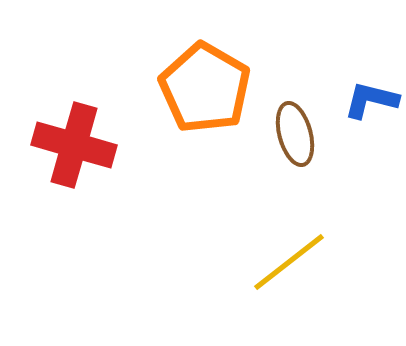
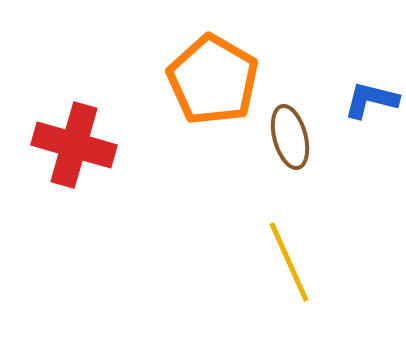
orange pentagon: moved 8 px right, 8 px up
brown ellipse: moved 5 px left, 3 px down
yellow line: rotated 76 degrees counterclockwise
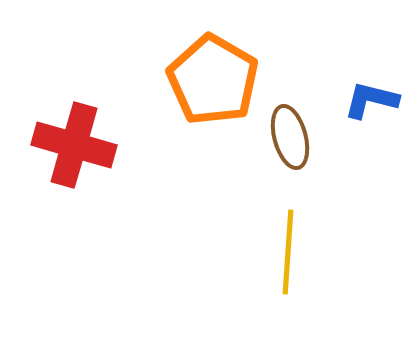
yellow line: moved 1 px left, 10 px up; rotated 28 degrees clockwise
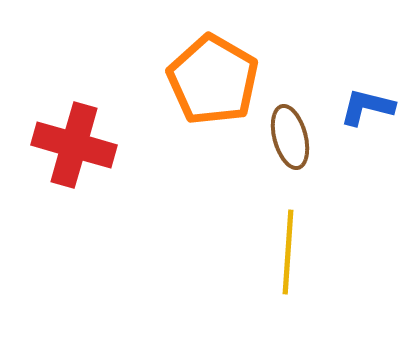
blue L-shape: moved 4 px left, 7 px down
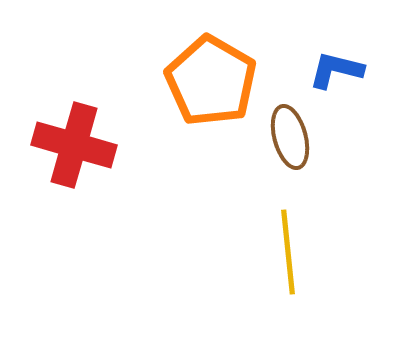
orange pentagon: moved 2 px left, 1 px down
blue L-shape: moved 31 px left, 37 px up
yellow line: rotated 10 degrees counterclockwise
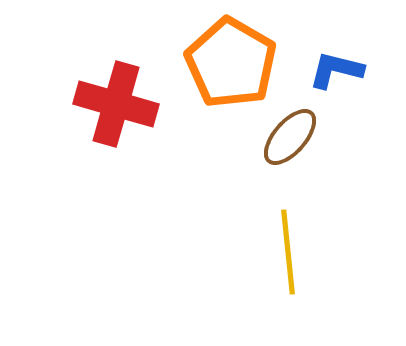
orange pentagon: moved 20 px right, 18 px up
brown ellipse: rotated 56 degrees clockwise
red cross: moved 42 px right, 41 px up
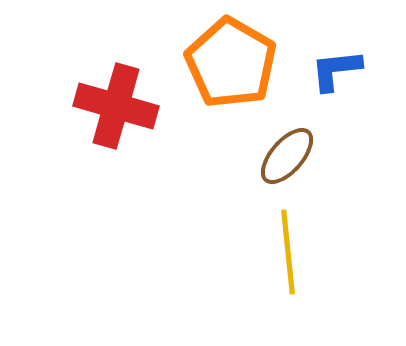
blue L-shape: rotated 20 degrees counterclockwise
red cross: moved 2 px down
brown ellipse: moved 3 px left, 19 px down
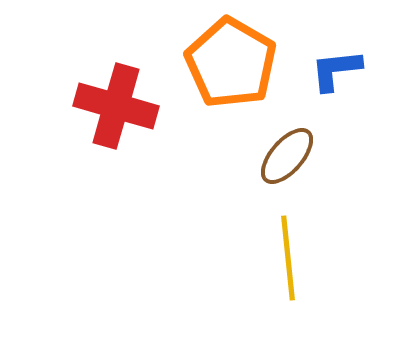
yellow line: moved 6 px down
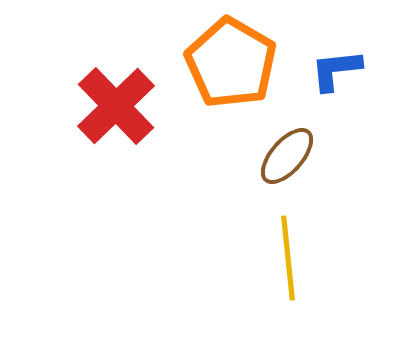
red cross: rotated 30 degrees clockwise
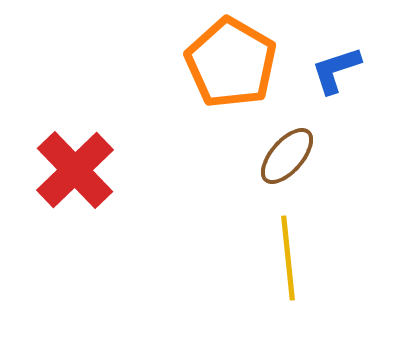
blue L-shape: rotated 12 degrees counterclockwise
red cross: moved 41 px left, 64 px down
